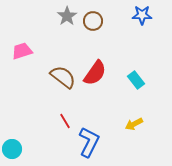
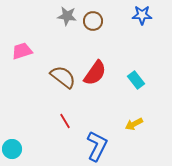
gray star: rotated 30 degrees counterclockwise
blue L-shape: moved 8 px right, 4 px down
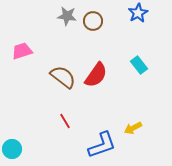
blue star: moved 4 px left, 2 px up; rotated 30 degrees counterclockwise
red semicircle: moved 1 px right, 2 px down
cyan rectangle: moved 3 px right, 15 px up
yellow arrow: moved 1 px left, 4 px down
blue L-shape: moved 5 px right, 1 px up; rotated 44 degrees clockwise
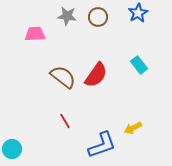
brown circle: moved 5 px right, 4 px up
pink trapezoid: moved 13 px right, 17 px up; rotated 15 degrees clockwise
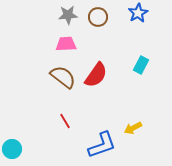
gray star: moved 1 px right, 1 px up; rotated 12 degrees counterclockwise
pink trapezoid: moved 31 px right, 10 px down
cyan rectangle: moved 2 px right; rotated 66 degrees clockwise
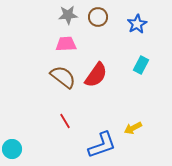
blue star: moved 1 px left, 11 px down
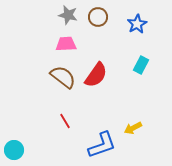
gray star: rotated 18 degrees clockwise
cyan circle: moved 2 px right, 1 px down
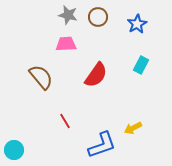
brown semicircle: moved 22 px left; rotated 12 degrees clockwise
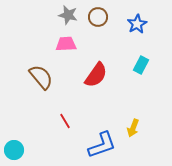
yellow arrow: rotated 42 degrees counterclockwise
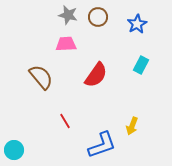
yellow arrow: moved 1 px left, 2 px up
